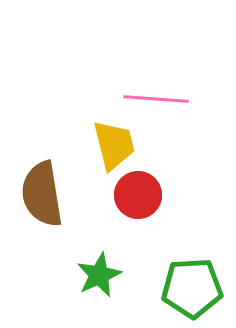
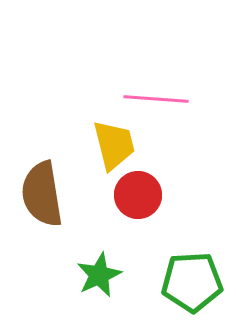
green pentagon: moved 6 px up
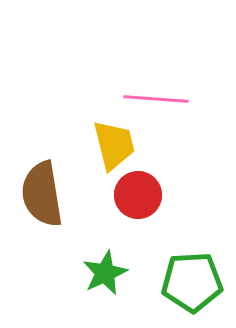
green star: moved 6 px right, 2 px up
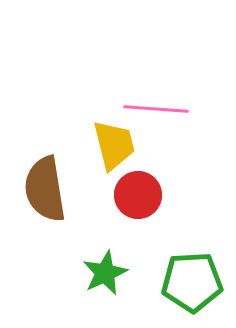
pink line: moved 10 px down
brown semicircle: moved 3 px right, 5 px up
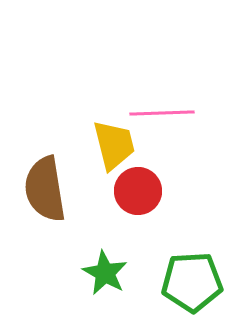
pink line: moved 6 px right, 4 px down; rotated 6 degrees counterclockwise
red circle: moved 4 px up
green star: rotated 18 degrees counterclockwise
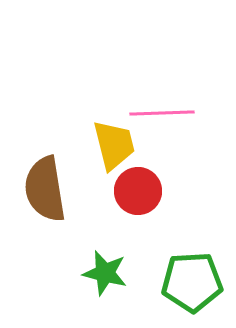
green star: rotated 15 degrees counterclockwise
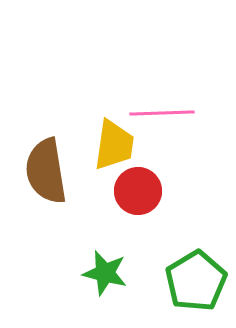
yellow trapezoid: rotated 22 degrees clockwise
brown semicircle: moved 1 px right, 18 px up
green pentagon: moved 4 px right, 1 px up; rotated 28 degrees counterclockwise
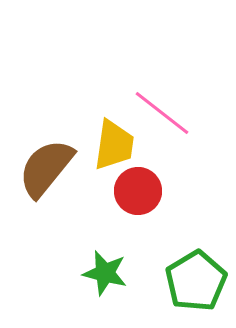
pink line: rotated 40 degrees clockwise
brown semicircle: moved 3 px up; rotated 48 degrees clockwise
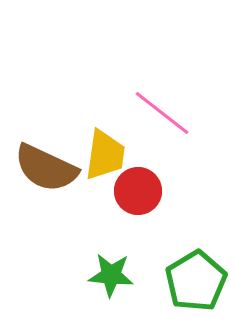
yellow trapezoid: moved 9 px left, 10 px down
brown semicircle: rotated 104 degrees counterclockwise
green star: moved 6 px right, 2 px down; rotated 9 degrees counterclockwise
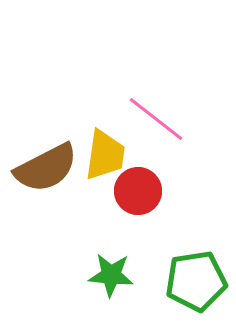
pink line: moved 6 px left, 6 px down
brown semicircle: rotated 52 degrees counterclockwise
green pentagon: rotated 22 degrees clockwise
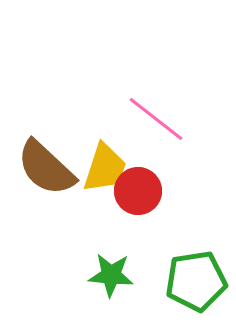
yellow trapezoid: moved 13 px down; rotated 10 degrees clockwise
brown semicircle: rotated 70 degrees clockwise
